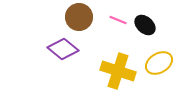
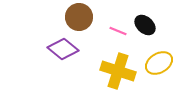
pink line: moved 11 px down
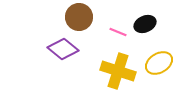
black ellipse: moved 1 px up; rotated 65 degrees counterclockwise
pink line: moved 1 px down
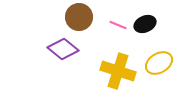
pink line: moved 7 px up
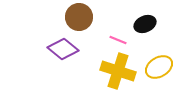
pink line: moved 15 px down
yellow ellipse: moved 4 px down
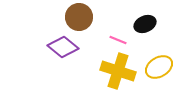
purple diamond: moved 2 px up
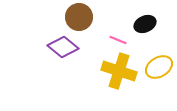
yellow cross: moved 1 px right
